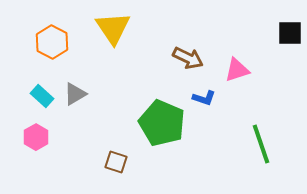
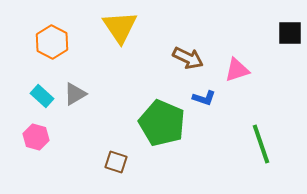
yellow triangle: moved 7 px right, 1 px up
pink hexagon: rotated 15 degrees counterclockwise
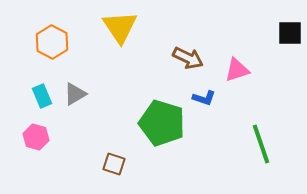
cyan rectangle: rotated 25 degrees clockwise
green pentagon: rotated 6 degrees counterclockwise
brown square: moved 2 px left, 2 px down
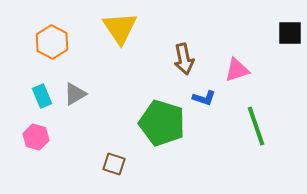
yellow triangle: moved 1 px down
brown arrow: moved 4 px left, 1 px down; rotated 52 degrees clockwise
green line: moved 5 px left, 18 px up
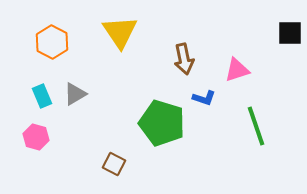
yellow triangle: moved 4 px down
brown square: rotated 10 degrees clockwise
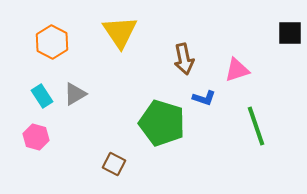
cyan rectangle: rotated 10 degrees counterclockwise
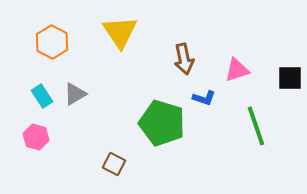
black square: moved 45 px down
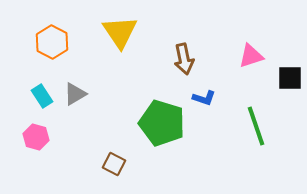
pink triangle: moved 14 px right, 14 px up
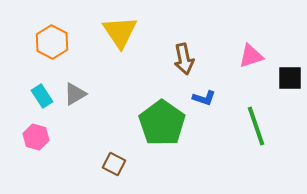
green pentagon: rotated 18 degrees clockwise
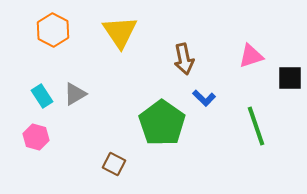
orange hexagon: moved 1 px right, 12 px up
blue L-shape: rotated 25 degrees clockwise
